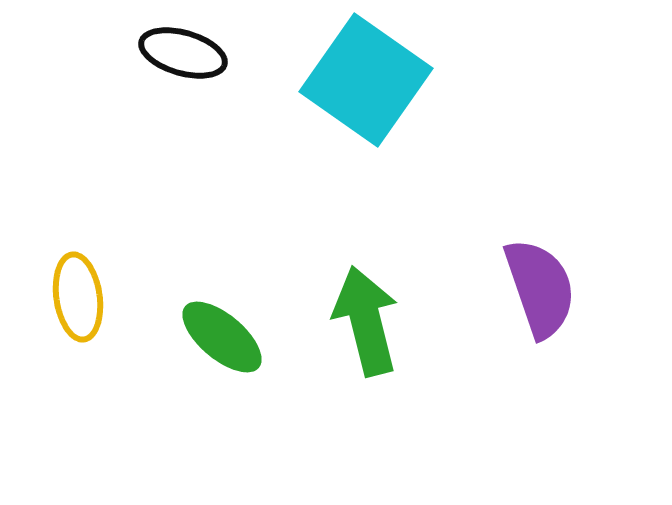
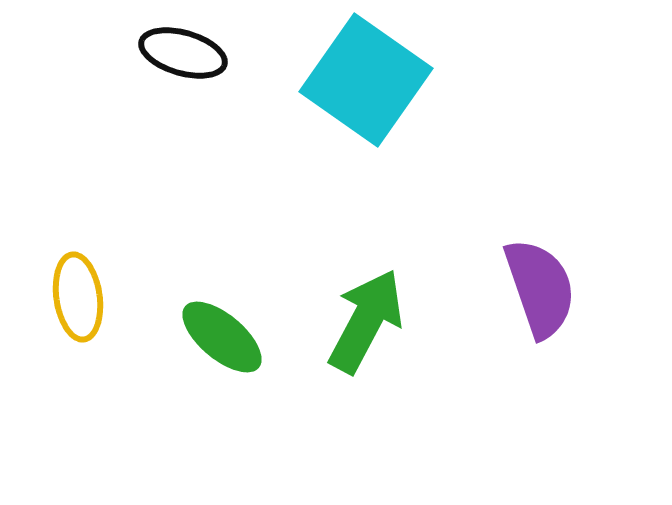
green arrow: rotated 42 degrees clockwise
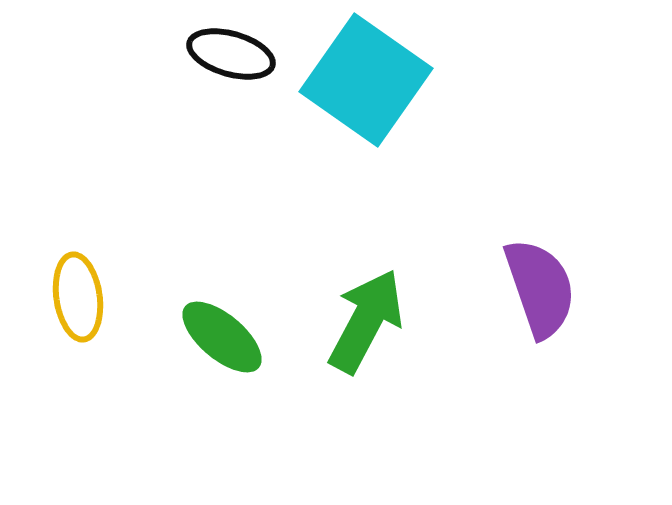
black ellipse: moved 48 px right, 1 px down
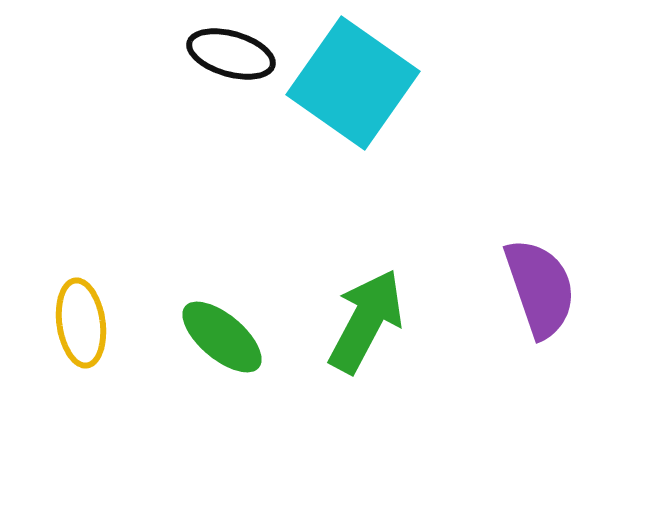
cyan square: moved 13 px left, 3 px down
yellow ellipse: moved 3 px right, 26 px down
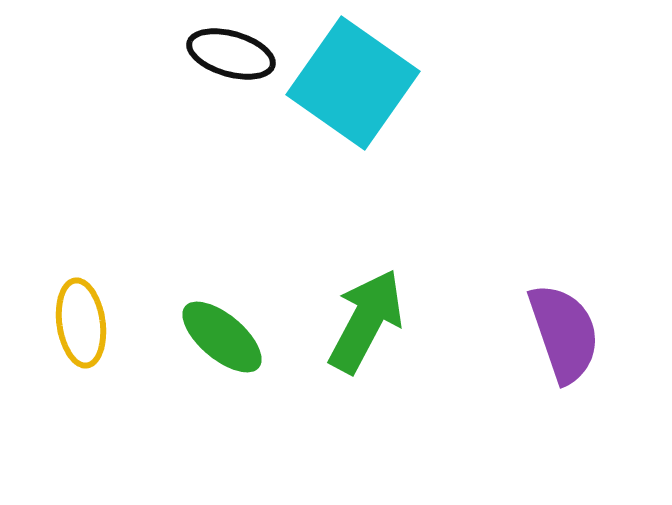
purple semicircle: moved 24 px right, 45 px down
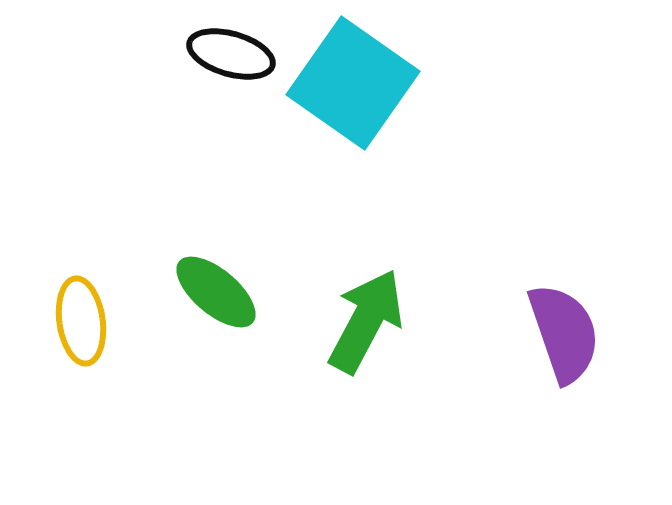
yellow ellipse: moved 2 px up
green ellipse: moved 6 px left, 45 px up
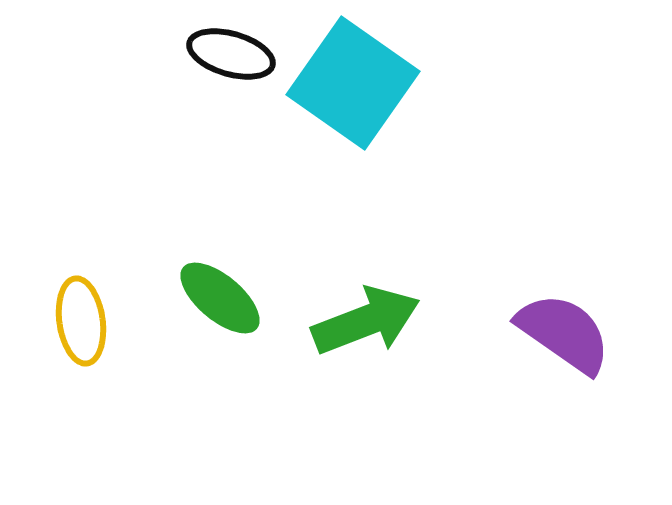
green ellipse: moved 4 px right, 6 px down
green arrow: rotated 41 degrees clockwise
purple semicircle: rotated 36 degrees counterclockwise
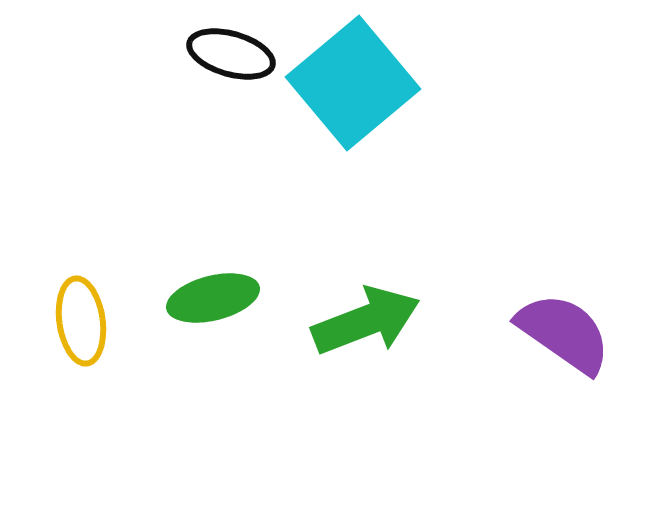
cyan square: rotated 15 degrees clockwise
green ellipse: moved 7 px left; rotated 54 degrees counterclockwise
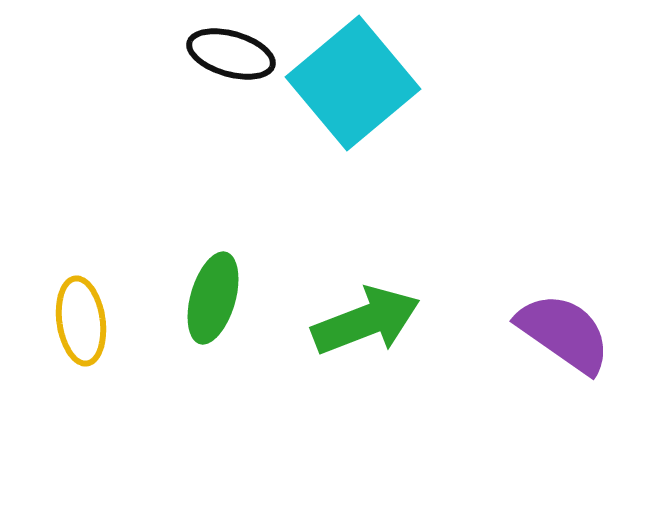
green ellipse: rotated 60 degrees counterclockwise
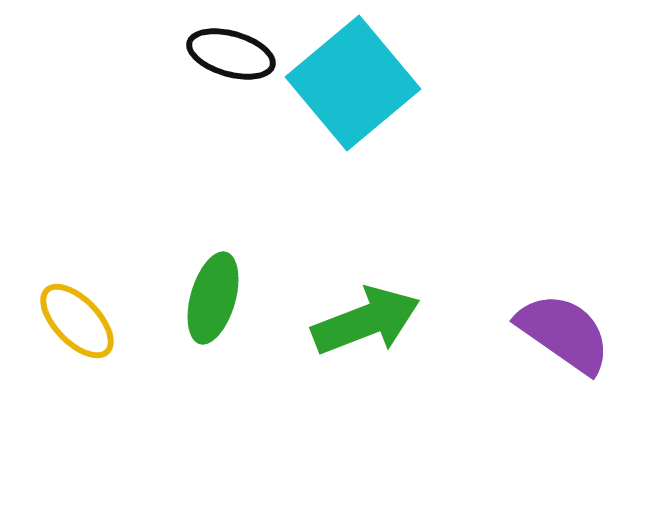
yellow ellipse: moved 4 px left; rotated 36 degrees counterclockwise
